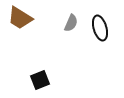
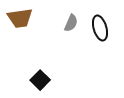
brown trapezoid: rotated 40 degrees counterclockwise
black square: rotated 24 degrees counterclockwise
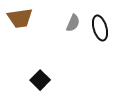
gray semicircle: moved 2 px right
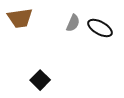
black ellipse: rotated 45 degrees counterclockwise
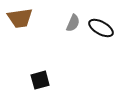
black ellipse: moved 1 px right
black square: rotated 30 degrees clockwise
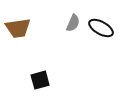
brown trapezoid: moved 2 px left, 10 px down
